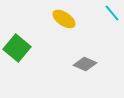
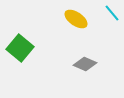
yellow ellipse: moved 12 px right
green square: moved 3 px right
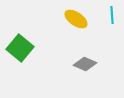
cyan line: moved 2 px down; rotated 36 degrees clockwise
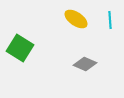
cyan line: moved 2 px left, 5 px down
green square: rotated 8 degrees counterclockwise
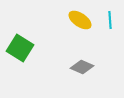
yellow ellipse: moved 4 px right, 1 px down
gray diamond: moved 3 px left, 3 px down
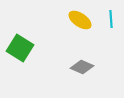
cyan line: moved 1 px right, 1 px up
